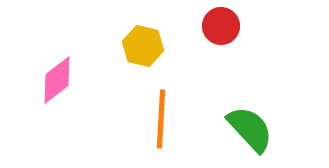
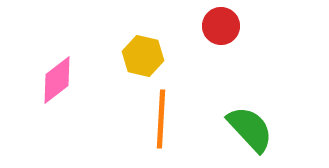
yellow hexagon: moved 10 px down
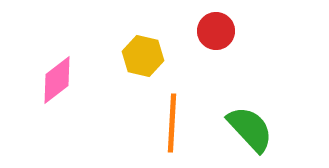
red circle: moved 5 px left, 5 px down
orange line: moved 11 px right, 4 px down
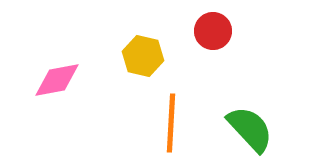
red circle: moved 3 px left
pink diamond: rotated 27 degrees clockwise
orange line: moved 1 px left
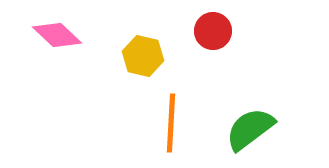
pink diamond: moved 45 px up; rotated 54 degrees clockwise
green semicircle: rotated 84 degrees counterclockwise
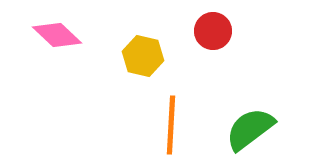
orange line: moved 2 px down
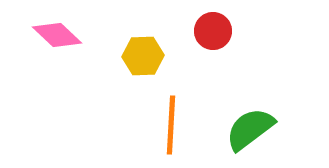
yellow hexagon: rotated 15 degrees counterclockwise
